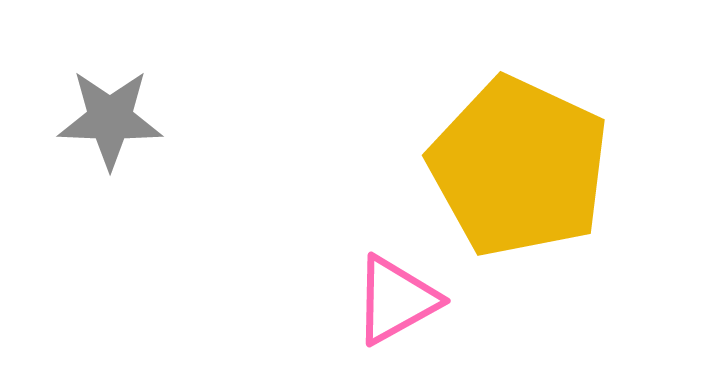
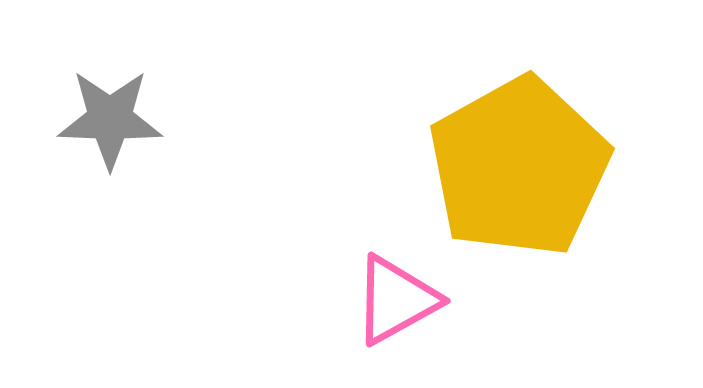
yellow pentagon: rotated 18 degrees clockwise
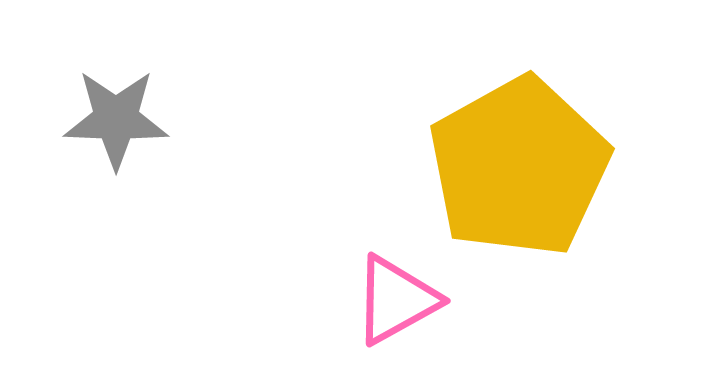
gray star: moved 6 px right
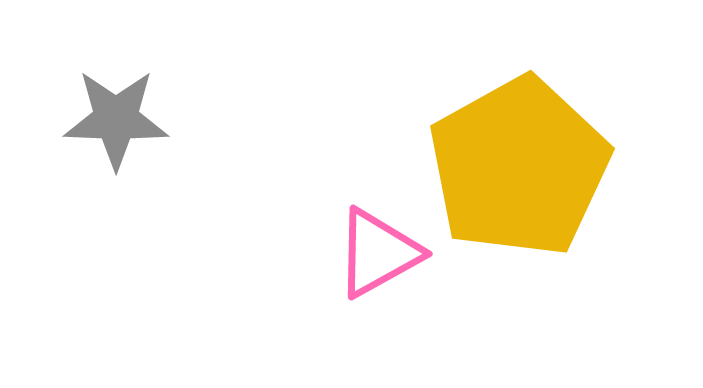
pink triangle: moved 18 px left, 47 px up
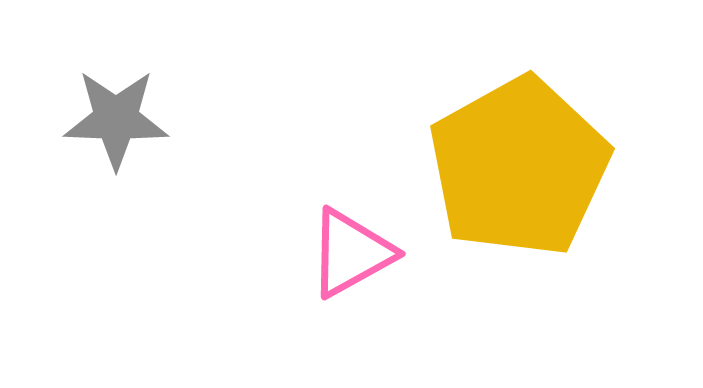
pink triangle: moved 27 px left
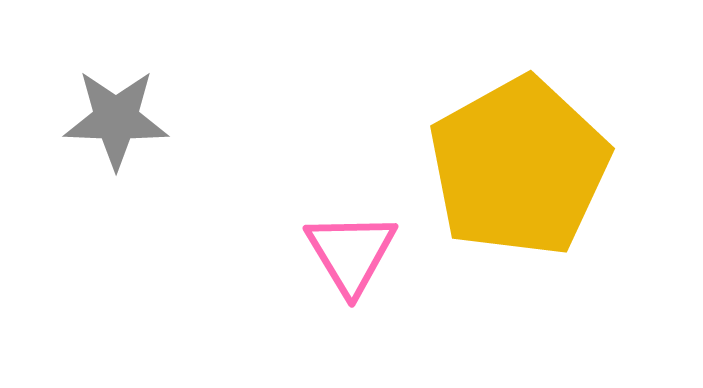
pink triangle: rotated 32 degrees counterclockwise
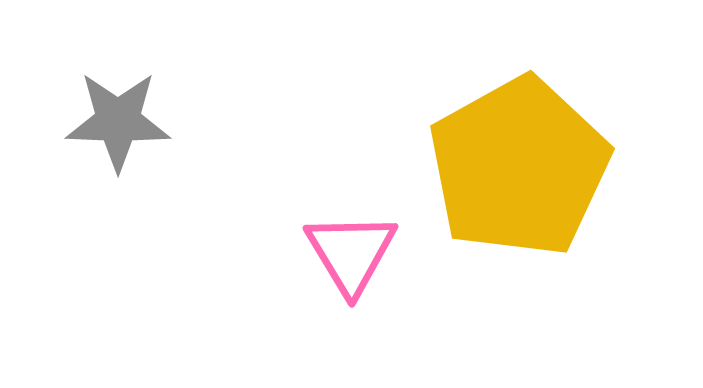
gray star: moved 2 px right, 2 px down
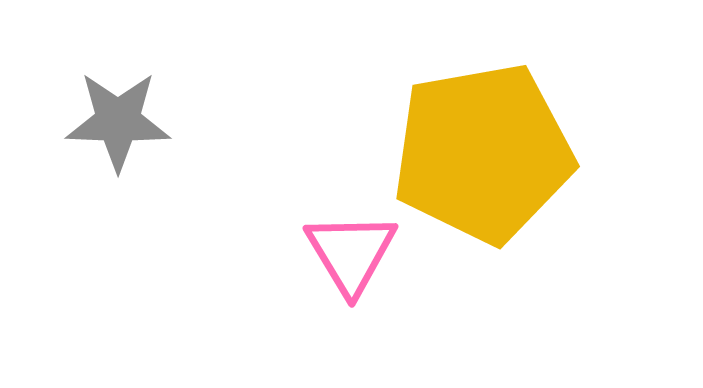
yellow pentagon: moved 36 px left, 14 px up; rotated 19 degrees clockwise
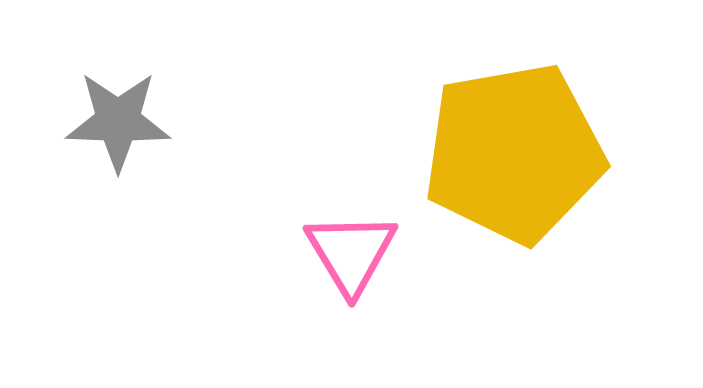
yellow pentagon: moved 31 px right
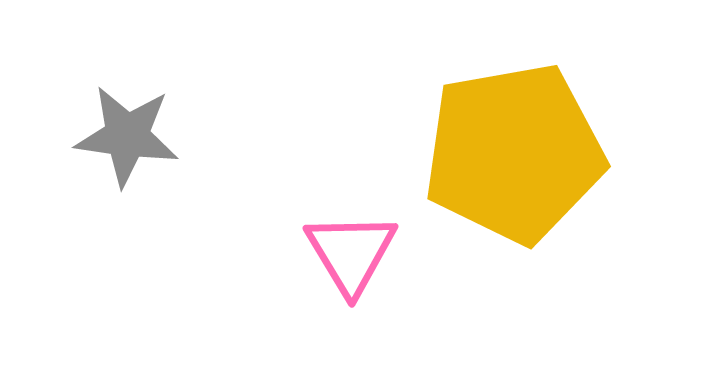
gray star: moved 9 px right, 15 px down; rotated 6 degrees clockwise
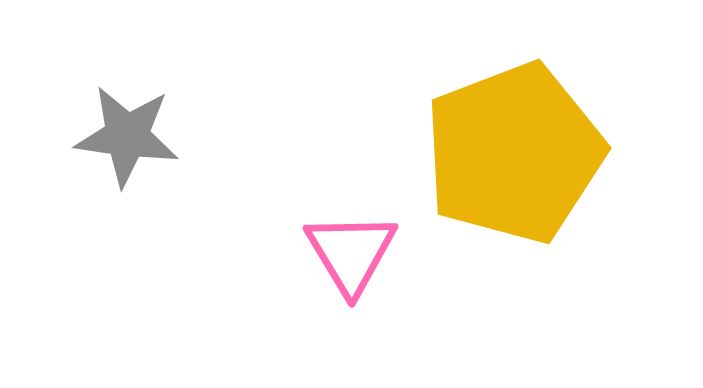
yellow pentagon: rotated 11 degrees counterclockwise
